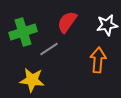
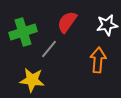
gray line: rotated 18 degrees counterclockwise
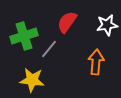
green cross: moved 1 px right, 4 px down
orange arrow: moved 2 px left, 2 px down
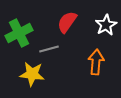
white star: moved 1 px left; rotated 20 degrees counterclockwise
green cross: moved 5 px left, 3 px up; rotated 8 degrees counterclockwise
gray line: rotated 36 degrees clockwise
yellow star: moved 6 px up
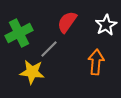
gray line: rotated 30 degrees counterclockwise
yellow star: moved 2 px up
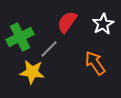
white star: moved 3 px left, 1 px up
green cross: moved 1 px right, 4 px down
orange arrow: moved 1 px left, 1 px down; rotated 40 degrees counterclockwise
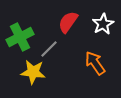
red semicircle: moved 1 px right
yellow star: moved 1 px right
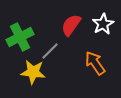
red semicircle: moved 3 px right, 3 px down
gray line: moved 1 px right, 2 px down
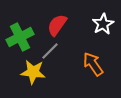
red semicircle: moved 14 px left
orange arrow: moved 2 px left, 1 px down
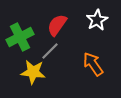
white star: moved 6 px left, 4 px up
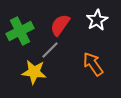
red semicircle: moved 3 px right
green cross: moved 6 px up
gray line: moved 1 px up
yellow star: moved 1 px right
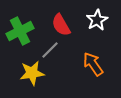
red semicircle: moved 1 px right; rotated 65 degrees counterclockwise
yellow star: moved 2 px left, 1 px down; rotated 15 degrees counterclockwise
